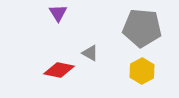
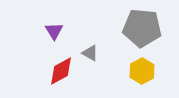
purple triangle: moved 4 px left, 18 px down
red diamond: moved 2 px right, 1 px down; rotated 40 degrees counterclockwise
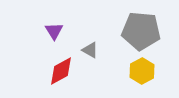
gray pentagon: moved 1 px left, 3 px down
gray triangle: moved 3 px up
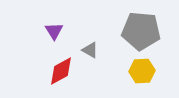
yellow hexagon: rotated 25 degrees clockwise
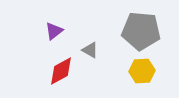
purple triangle: rotated 24 degrees clockwise
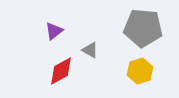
gray pentagon: moved 2 px right, 3 px up
yellow hexagon: moved 2 px left; rotated 15 degrees counterclockwise
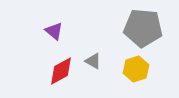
purple triangle: rotated 42 degrees counterclockwise
gray triangle: moved 3 px right, 11 px down
yellow hexagon: moved 4 px left, 2 px up
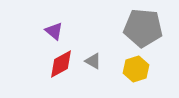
red diamond: moved 7 px up
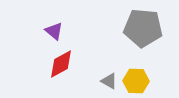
gray triangle: moved 16 px right, 20 px down
yellow hexagon: moved 12 px down; rotated 20 degrees clockwise
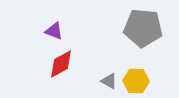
purple triangle: rotated 18 degrees counterclockwise
